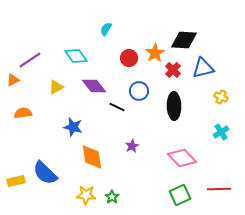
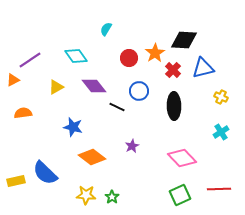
orange diamond: rotated 44 degrees counterclockwise
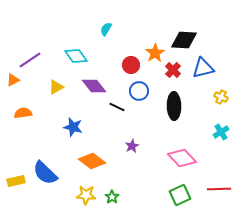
red circle: moved 2 px right, 7 px down
orange diamond: moved 4 px down
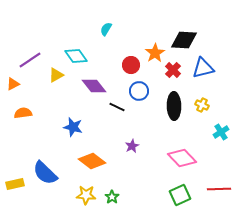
orange triangle: moved 4 px down
yellow triangle: moved 12 px up
yellow cross: moved 19 px left, 8 px down
yellow rectangle: moved 1 px left, 3 px down
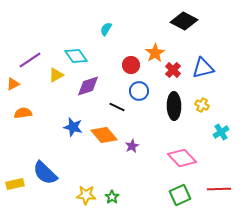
black diamond: moved 19 px up; rotated 24 degrees clockwise
purple diamond: moved 6 px left; rotated 70 degrees counterclockwise
orange diamond: moved 12 px right, 26 px up; rotated 12 degrees clockwise
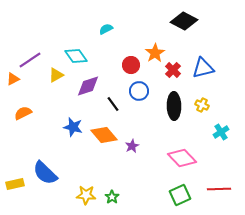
cyan semicircle: rotated 32 degrees clockwise
orange triangle: moved 5 px up
black line: moved 4 px left, 3 px up; rotated 28 degrees clockwise
orange semicircle: rotated 18 degrees counterclockwise
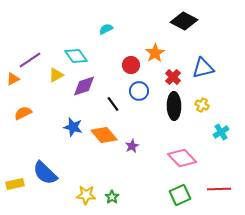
red cross: moved 7 px down
purple diamond: moved 4 px left
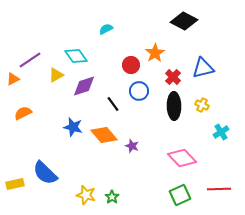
purple star: rotated 24 degrees counterclockwise
yellow star: rotated 12 degrees clockwise
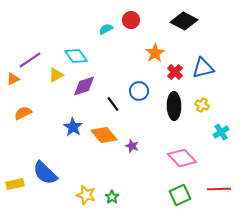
red circle: moved 45 px up
red cross: moved 2 px right, 5 px up
blue star: rotated 18 degrees clockwise
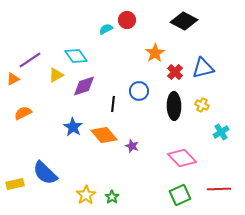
red circle: moved 4 px left
black line: rotated 42 degrees clockwise
yellow star: rotated 24 degrees clockwise
